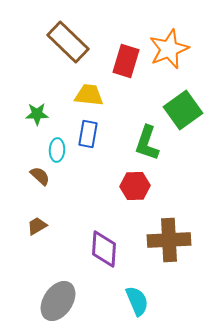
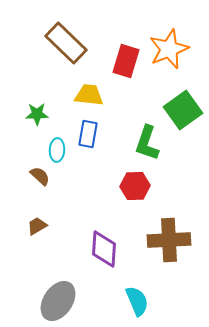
brown rectangle: moved 2 px left, 1 px down
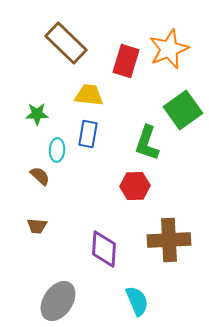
brown trapezoid: rotated 145 degrees counterclockwise
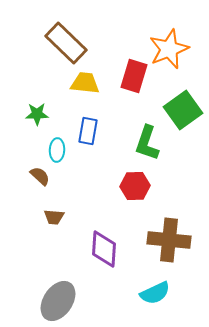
red rectangle: moved 8 px right, 15 px down
yellow trapezoid: moved 4 px left, 12 px up
blue rectangle: moved 3 px up
brown trapezoid: moved 17 px right, 9 px up
brown cross: rotated 9 degrees clockwise
cyan semicircle: moved 18 px right, 8 px up; rotated 88 degrees clockwise
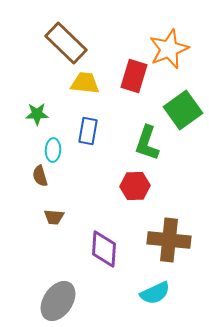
cyan ellipse: moved 4 px left
brown semicircle: rotated 150 degrees counterclockwise
